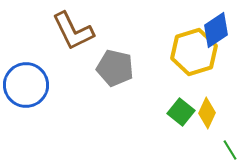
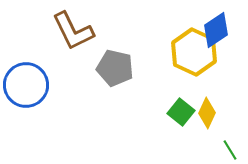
yellow hexagon: rotated 18 degrees counterclockwise
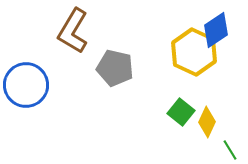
brown L-shape: rotated 57 degrees clockwise
yellow diamond: moved 9 px down
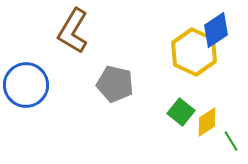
gray pentagon: moved 16 px down
yellow diamond: rotated 32 degrees clockwise
green line: moved 1 px right, 9 px up
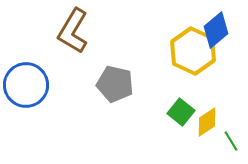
blue diamond: rotated 6 degrees counterclockwise
yellow hexagon: moved 1 px left, 1 px up
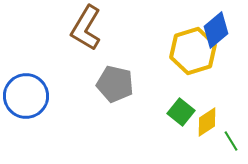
brown L-shape: moved 13 px right, 3 px up
yellow hexagon: rotated 18 degrees clockwise
blue circle: moved 11 px down
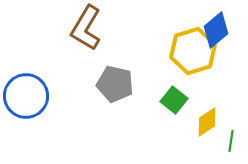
green square: moved 7 px left, 12 px up
green line: rotated 40 degrees clockwise
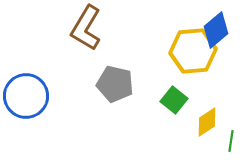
yellow hexagon: rotated 12 degrees clockwise
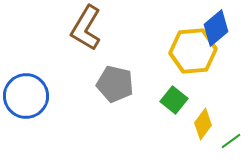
blue diamond: moved 2 px up
yellow diamond: moved 4 px left, 2 px down; rotated 20 degrees counterclockwise
green line: rotated 45 degrees clockwise
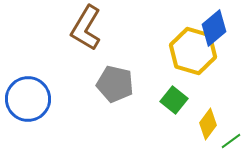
blue diamond: moved 2 px left
yellow hexagon: rotated 21 degrees clockwise
blue circle: moved 2 px right, 3 px down
yellow diamond: moved 5 px right
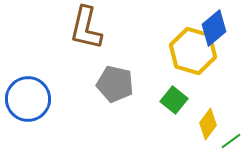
brown L-shape: rotated 18 degrees counterclockwise
